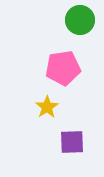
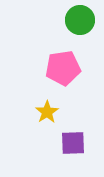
yellow star: moved 5 px down
purple square: moved 1 px right, 1 px down
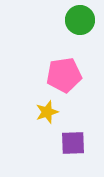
pink pentagon: moved 1 px right, 7 px down
yellow star: rotated 15 degrees clockwise
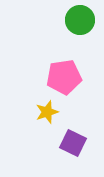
pink pentagon: moved 2 px down
purple square: rotated 28 degrees clockwise
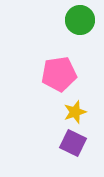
pink pentagon: moved 5 px left, 3 px up
yellow star: moved 28 px right
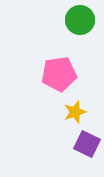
purple square: moved 14 px right, 1 px down
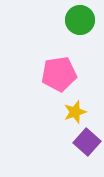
purple square: moved 2 px up; rotated 16 degrees clockwise
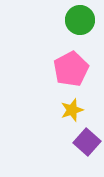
pink pentagon: moved 12 px right, 5 px up; rotated 20 degrees counterclockwise
yellow star: moved 3 px left, 2 px up
